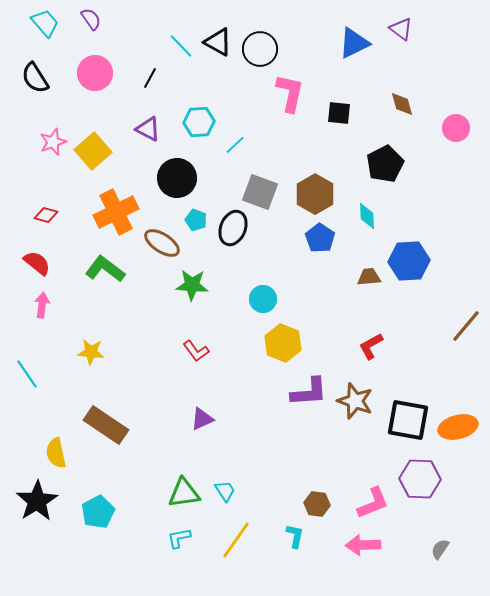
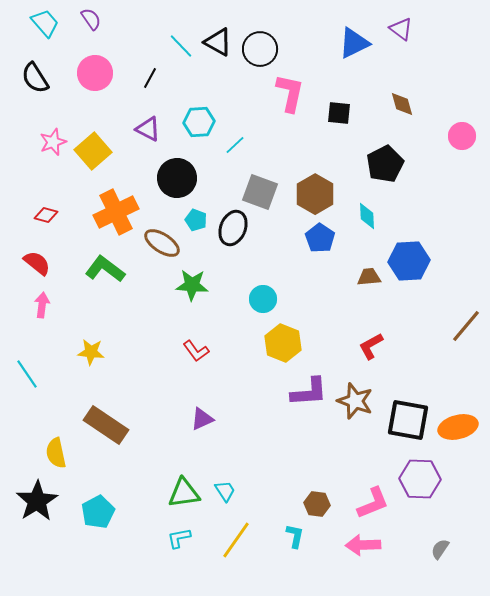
pink circle at (456, 128): moved 6 px right, 8 px down
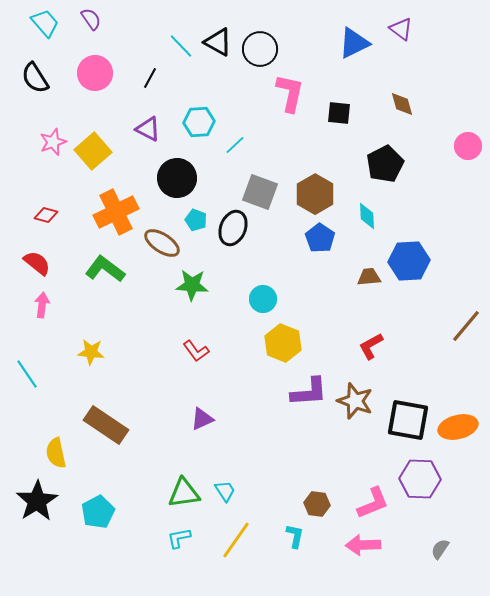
pink circle at (462, 136): moved 6 px right, 10 px down
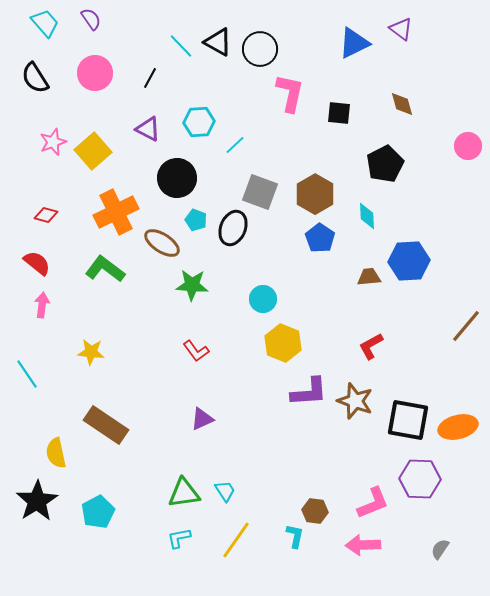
brown hexagon at (317, 504): moved 2 px left, 7 px down
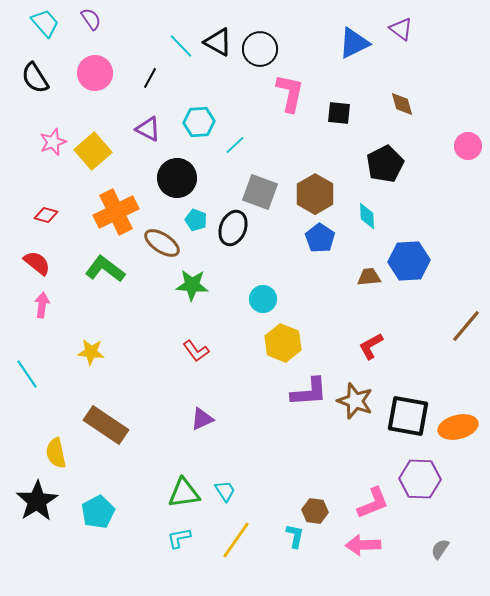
black square at (408, 420): moved 4 px up
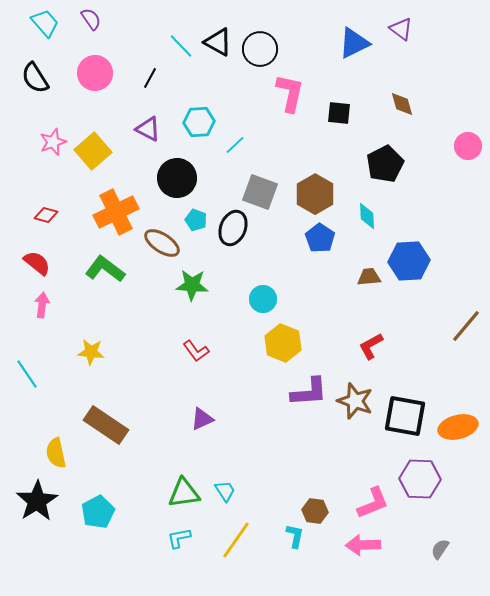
black square at (408, 416): moved 3 px left
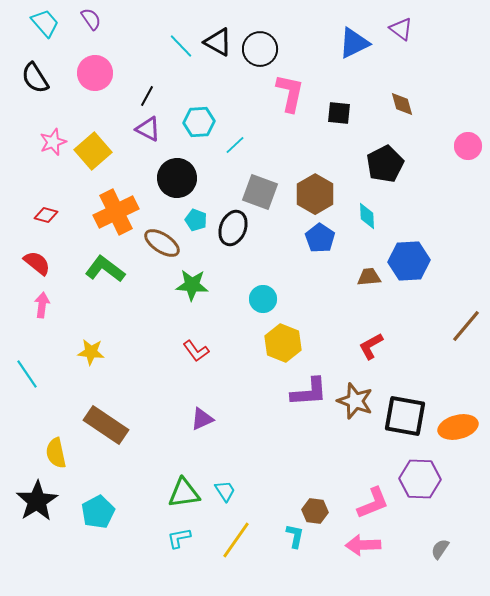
black line at (150, 78): moved 3 px left, 18 px down
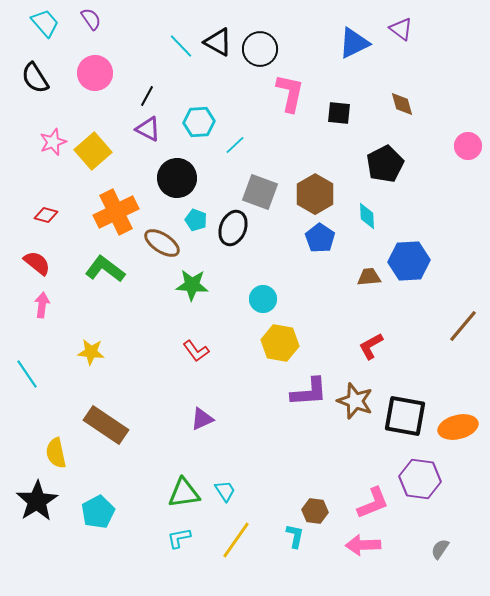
brown line at (466, 326): moved 3 px left
yellow hexagon at (283, 343): moved 3 px left; rotated 12 degrees counterclockwise
purple hexagon at (420, 479): rotated 6 degrees clockwise
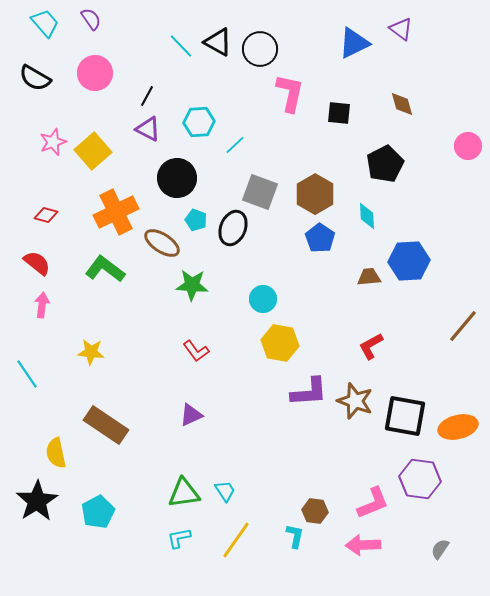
black semicircle at (35, 78): rotated 28 degrees counterclockwise
purple triangle at (202, 419): moved 11 px left, 4 px up
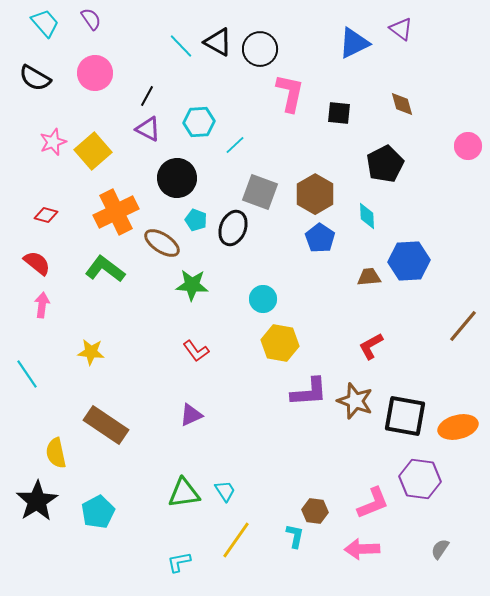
cyan L-shape at (179, 538): moved 24 px down
pink arrow at (363, 545): moved 1 px left, 4 px down
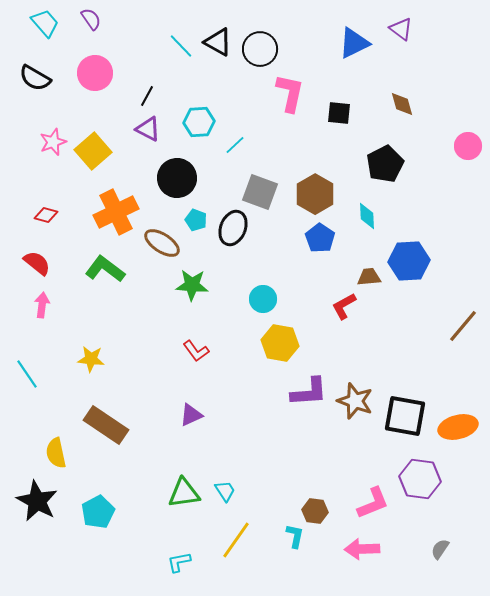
red L-shape at (371, 346): moved 27 px left, 40 px up
yellow star at (91, 352): moved 7 px down
black star at (37, 501): rotated 12 degrees counterclockwise
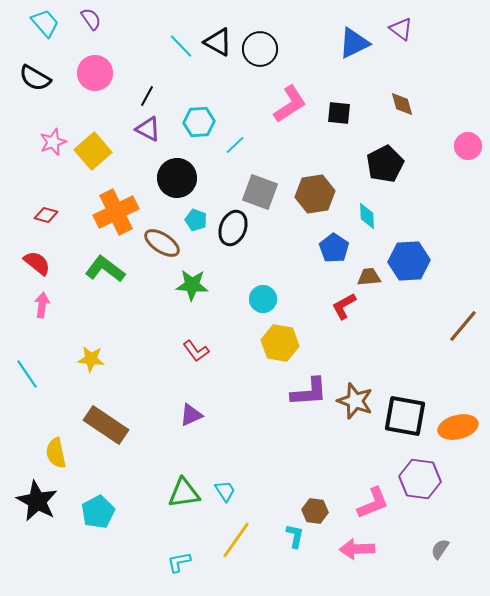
pink L-shape at (290, 93): moved 11 px down; rotated 45 degrees clockwise
brown hexagon at (315, 194): rotated 21 degrees clockwise
blue pentagon at (320, 238): moved 14 px right, 10 px down
pink arrow at (362, 549): moved 5 px left
